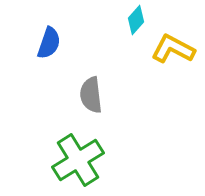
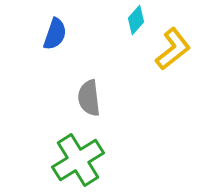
blue semicircle: moved 6 px right, 9 px up
yellow L-shape: rotated 114 degrees clockwise
gray semicircle: moved 2 px left, 3 px down
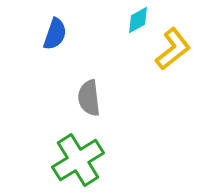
cyan diamond: moved 2 px right; rotated 20 degrees clockwise
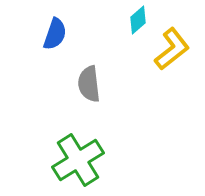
cyan diamond: rotated 12 degrees counterclockwise
yellow L-shape: moved 1 px left
gray semicircle: moved 14 px up
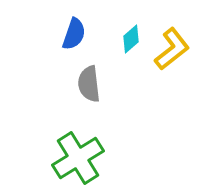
cyan diamond: moved 7 px left, 19 px down
blue semicircle: moved 19 px right
green cross: moved 2 px up
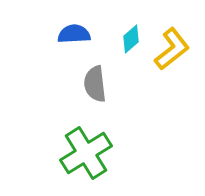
blue semicircle: rotated 112 degrees counterclockwise
gray semicircle: moved 6 px right
green cross: moved 8 px right, 5 px up
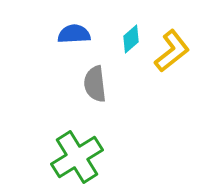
yellow L-shape: moved 2 px down
green cross: moved 9 px left, 4 px down
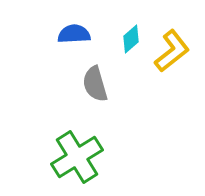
gray semicircle: rotated 9 degrees counterclockwise
